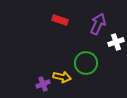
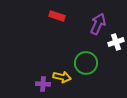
red rectangle: moved 3 px left, 4 px up
purple cross: rotated 24 degrees clockwise
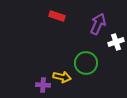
purple cross: moved 1 px down
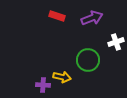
purple arrow: moved 6 px left, 6 px up; rotated 45 degrees clockwise
green circle: moved 2 px right, 3 px up
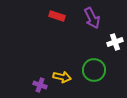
purple arrow: rotated 85 degrees clockwise
white cross: moved 1 px left
green circle: moved 6 px right, 10 px down
purple cross: moved 3 px left; rotated 16 degrees clockwise
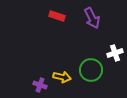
white cross: moved 11 px down
green circle: moved 3 px left
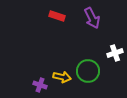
green circle: moved 3 px left, 1 px down
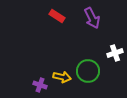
red rectangle: rotated 14 degrees clockwise
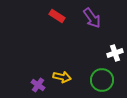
purple arrow: rotated 10 degrees counterclockwise
green circle: moved 14 px right, 9 px down
purple cross: moved 2 px left; rotated 16 degrees clockwise
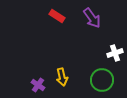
yellow arrow: rotated 66 degrees clockwise
